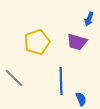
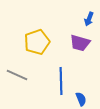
purple trapezoid: moved 3 px right, 1 px down
gray line: moved 3 px right, 3 px up; rotated 20 degrees counterclockwise
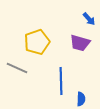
blue arrow: rotated 64 degrees counterclockwise
gray line: moved 7 px up
blue semicircle: rotated 24 degrees clockwise
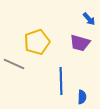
gray line: moved 3 px left, 4 px up
blue semicircle: moved 1 px right, 2 px up
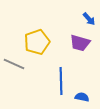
blue semicircle: rotated 80 degrees counterclockwise
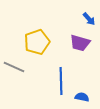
gray line: moved 3 px down
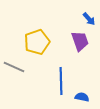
purple trapezoid: moved 2 px up; rotated 125 degrees counterclockwise
